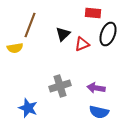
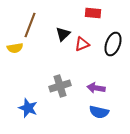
black ellipse: moved 5 px right, 10 px down
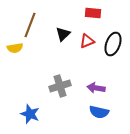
red triangle: moved 5 px right, 3 px up
blue star: moved 2 px right, 6 px down
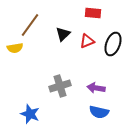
brown line: rotated 15 degrees clockwise
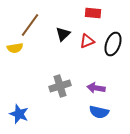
blue star: moved 11 px left
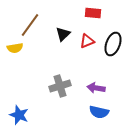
blue star: moved 1 px down
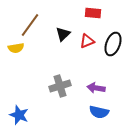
yellow semicircle: moved 1 px right
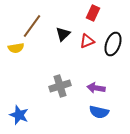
red rectangle: rotated 70 degrees counterclockwise
brown line: moved 2 px right, 1 px down
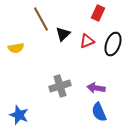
red rectangle: moved 5 px right
brown line: moved 9 px right, 7 px up; rotated 65 degrees counterclockwise
blue semicircle: rotated 54 degrees clockwise
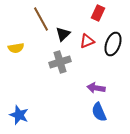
gray cross: moved 24 px up
